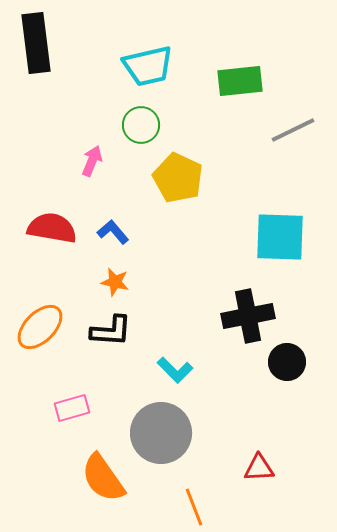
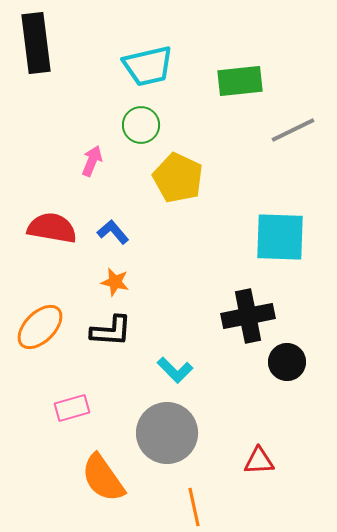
gray circle: moved 6 px right
red triangle: moved 7 px up
orange line: rotated 9 degrees clockwise
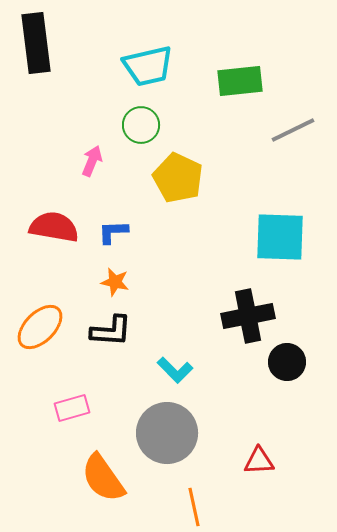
red semicircle: moved 2 px right, 1 px up
blue L-shape: rotated 52 degrees counterclockwise
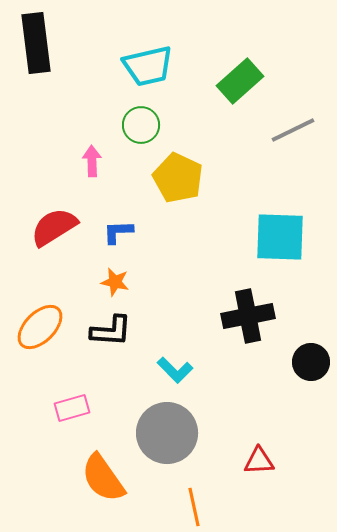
green rectangle: rotated 36 degrees counterclockwise
pink arrow: rotated 24 degrees counterclockwise
red semicircle: rotated 42 degrees counterclockwise
blue L-shape: moved 5 px right
black circle: moved 24 px right
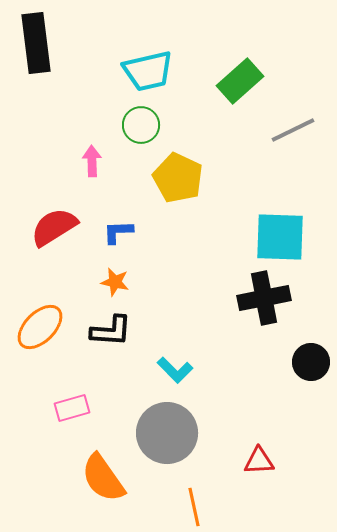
cyan trapezoid: moved 5 px down
black cross: moved 16 px right, 18 px up
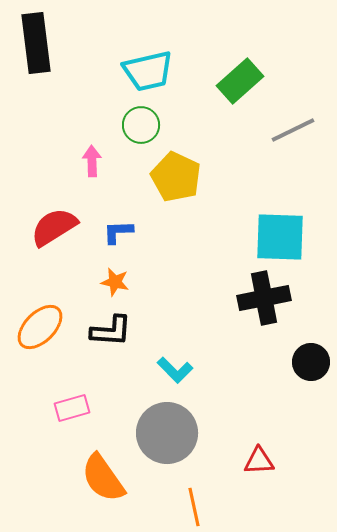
yellow pentagon: moved 2 px left, 1 px up
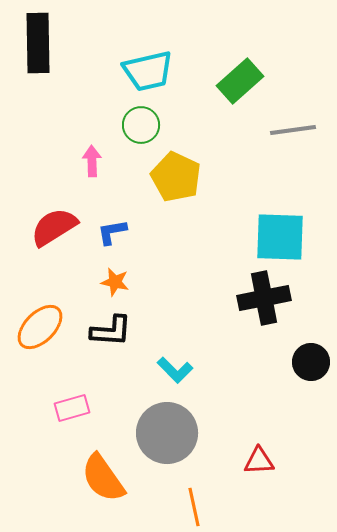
black rectangle: moved 2 px right; rotated 6 degrees clockwise
gray line: rotated 18 degrees clockwise
blue L-shape: moved 6 px left; rotated 8 degrees counterclockwise
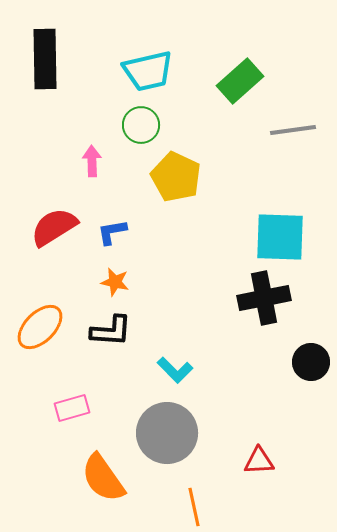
black rectangle: moved 7 px right, 16 px down
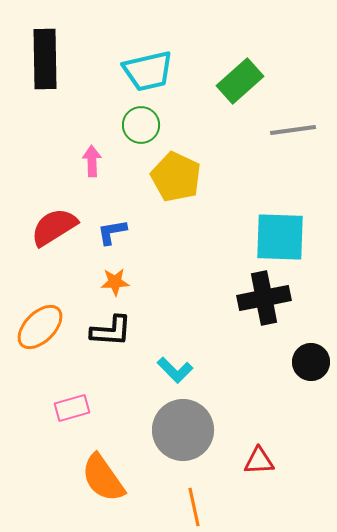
orange star: rotated 16 degrees counterclockwise
gray circle: moved 16 px right, 3 px up
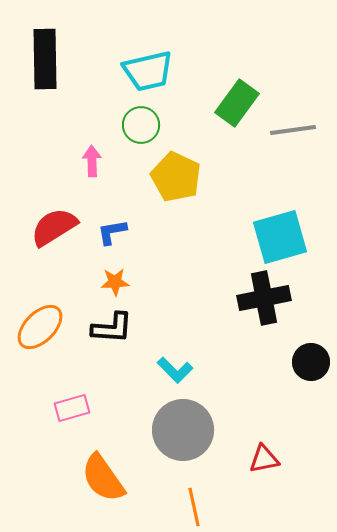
green rectangle: moved 3 px left, 22 px down; rotated 12 degrees counterclockwise
cyan square: rotated 18 degrees counterclockwise
black L-shape: moved 1 px right, 3 px up
red triangle: moved 5 px right, 2 px up; rotated 8 degrees counterclockwise
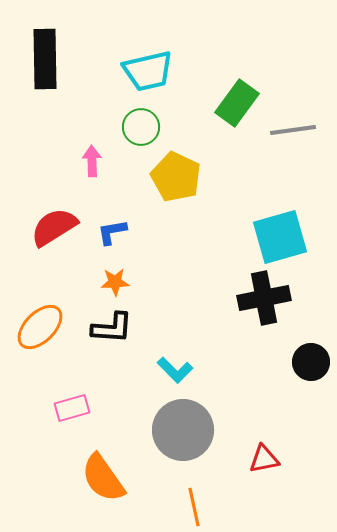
green circle: moved 2 px down
